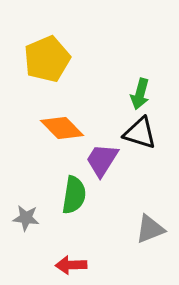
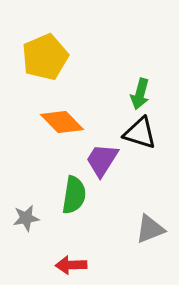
yellow pentagon: moved 2 px left, 2 px up
orange diamond: moved 6 px up
gray star: rotated 16 degrees counterclockwise
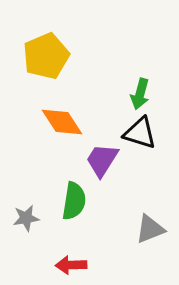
yellow pentagon: moved 1 px right, 1 px up
orange diamond: rotated 12 degrees clockwise
green semicircle: moved 6 px down
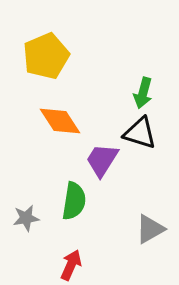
green arrow: moved 3 px right, 1 px up
orange diamond: moved 2 px left, 1 px up
gray triangle: rotated 8 degrees counterclockwise
red arrow: rotated 116 degrees clockwise
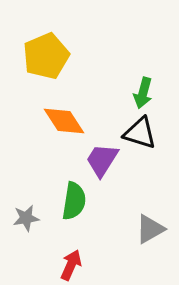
orange diamond: moved 4 px right
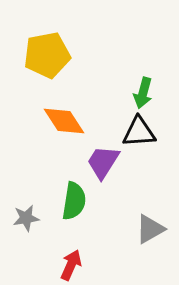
yellow pentagon: moved 1 px right, 1 px up; rotated 12 degrees clockwise
black triangle: moved 1 px left, 1 px up; rotated 21 degrees counterclockwise
purple trapezoid: moved 1 px right, 2 px down
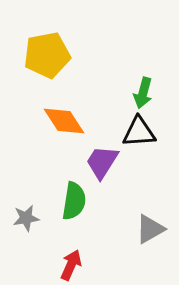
purple trapezoid: moved 1 px left
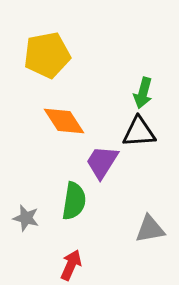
gray star: rotated 24 degrees clockwise
gray triangle: rotated 20 degrees clockwise
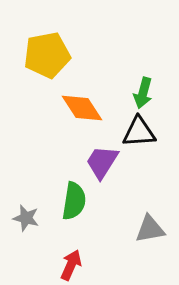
orange diamond: moved 18 px right, 13 px up
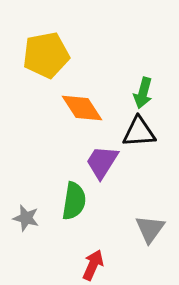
yellow pentagon: moved 1 px left
gray triangle: rotated 44 degrees counterclockwise
red arrow: moved 22 px right
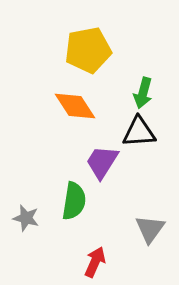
yellow pentagon: moved 42 px right, 5 px up
orange diamond: moved 7 px left, 2 px up
red arrow: moved 2 px right, 3 px up
